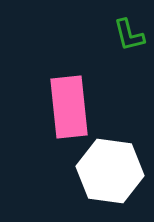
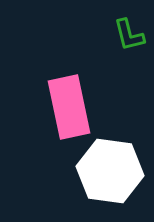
pink rectangle: rotated 6 degrees counterclockwise
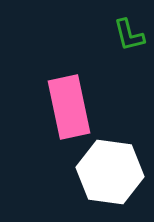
white hexagon: moved 1 px down
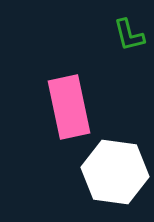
white hexagon: moved 5 px right
